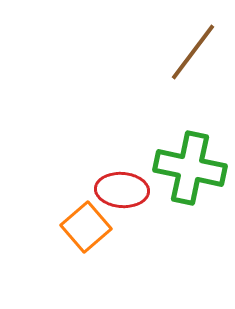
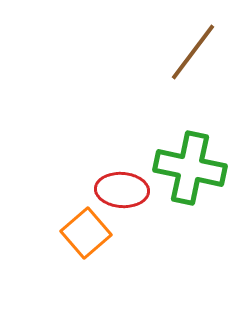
orange square: moved 6 px down
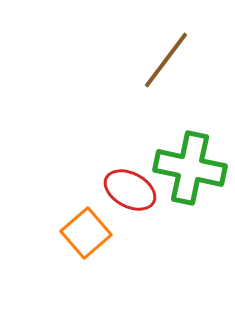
brown line: moved 27 px left, 8 px down
red ellipse: moved 8 px right; rotated 24 degrees clockwise
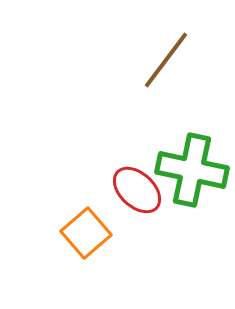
green cross: moved 2 px right, 2 px down
red ellipse: moved 7 px right; rotated 15 degrees clockwise
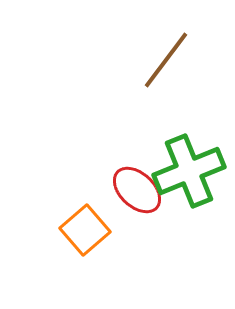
green cross: moved 3 px left, 1 px down; rotated 34 degrees counterclockwise
orange square: moved 1 px left, 3 px up
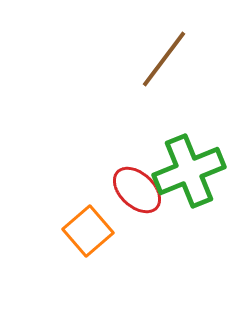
brown line: moved 2 px left, 1 px up
orange square: moved 3 px right, 1 px down
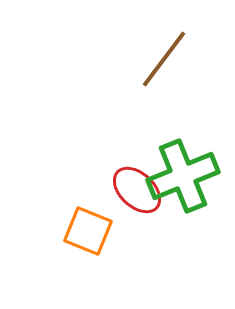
green cross: moved 6 px left, 5 px down
orange square: rotated 27 degrees counterclockwise
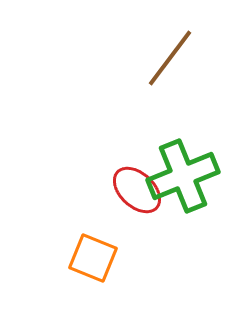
brown line: moved 6 px right, 1 px up
orange square: moved 5 px right, 27 px down
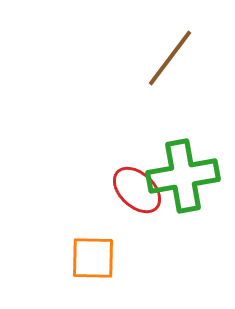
green cross: rotated 12 degrees clockwise
orange square: rotated 21 degrees counterclockwise
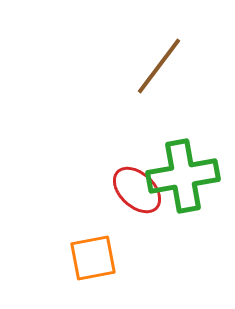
brown line: moved 11 px left, 8 px down
orange square: rotated 12 degrees counterclockwise
